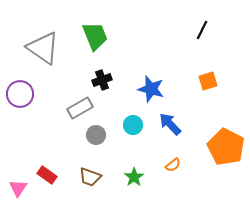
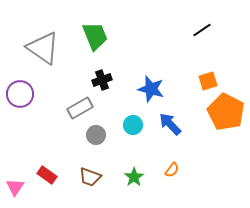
black line: rotated 30 degrees clockwise
orange pentagon: moved 35 px up
orange semicircle: moved 1 px left, 5 px down; rotated 14 degrees counterclockwise
pink triangle: moved 3 px left, 1 px up
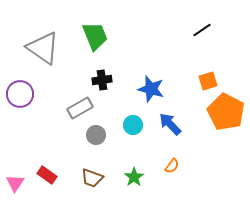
black cross: rotated 12 degrees clockwise
orange semicircle: moved 4 px up
brown trapezoid: moved 2 px right, 1 px down
pink triangle: moved 4 px up
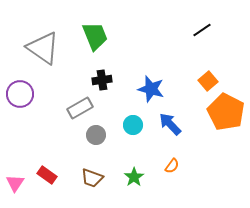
orange square: rotated 24 degrees counterclockwise
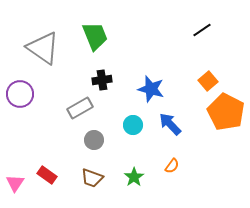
gray circle: moved 2 px left, 5 px down
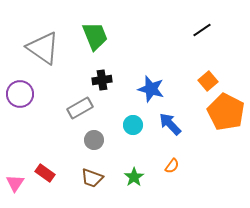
red rectangle: moved 2 px left, 2 px up
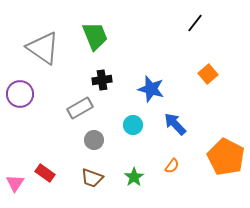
black line: moved 7 px left, 7 px up; rotated 18 degrees counterclockwise
orange square: moved 7 px up
orange pentagon: moved 45 px down
blue arrow: moved 5 px right
